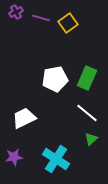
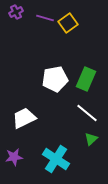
purple line: moved 4 px right
green rectangle: moved 1 px left, 1 px down
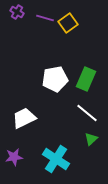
purple cross: moved 1 px right; rotated 32 degrees counterclockwise
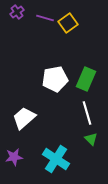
purple cross: rotated 24 degrees clockwise
white line: rotated 35 degrees clockwise
white trapezoid: rotated 15 degrees counterclockwise
green triangle: rotated 32 degrees counterclockwise
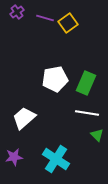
green rectangle: moved 4 px down
white line: rotated 65 degrees counterclockwise
green triangle: moved 6 px right, 4 px up
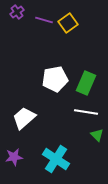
purple line: moved 1 px left, 2 px down
white line: moved 1 px left, 1 px up
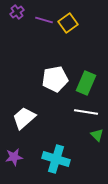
cyan cross: rotated 16 degrees counterclockwise
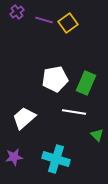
white line: moved 12 px left
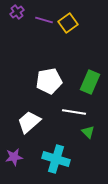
white pentagon: moved 6 px left, 2 px down
green rectangle: moved 4 px right, 1 px up
white trapezoid: moved 5 px right, 4 px down
green triangle: moved 9 px left, 3 px up
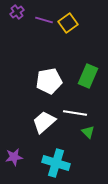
green rectangle: moved 2 px left, 6 px up
white line: moved 1 px right, 1 px down
white trapezoid: moved 15 px right
cyan cross: moved 4 px down
